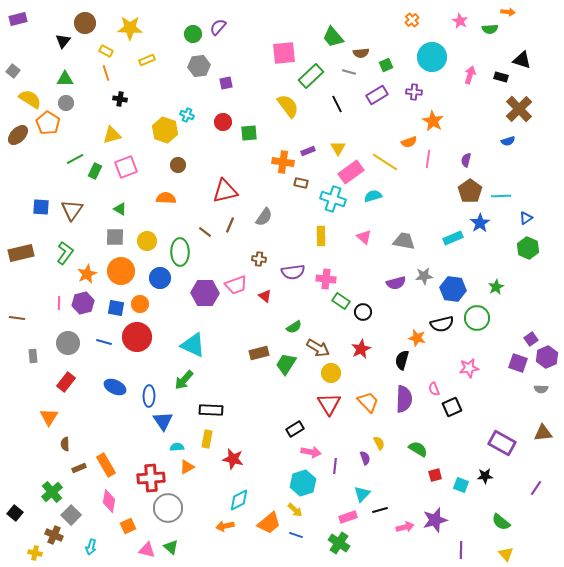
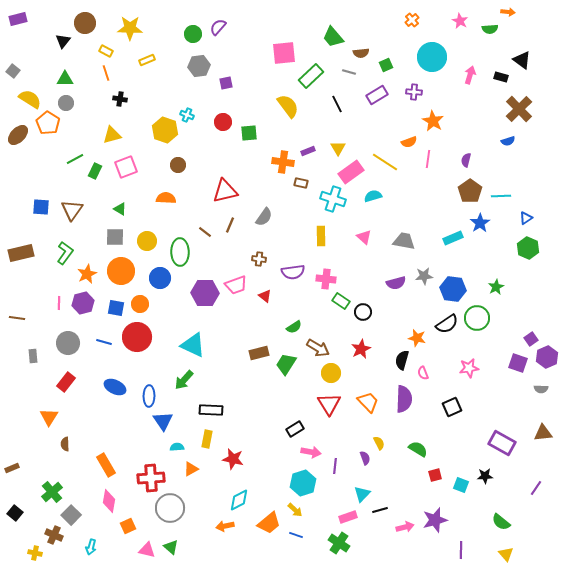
black triangle at (522, 60): rotated 18 degrees clockwise
black semicircle at (442, 324): moved 5 px right; rotated 20 degrees counterclockwise
pink semicircle at (434, 389): moved 11 px left, 16 px up
orange triangle at (187, 467): moved 4 px right, 2 px down
brown rectangle at (79, 468): moved 67 px left
gray circle at (168, 508): moved 2 px right
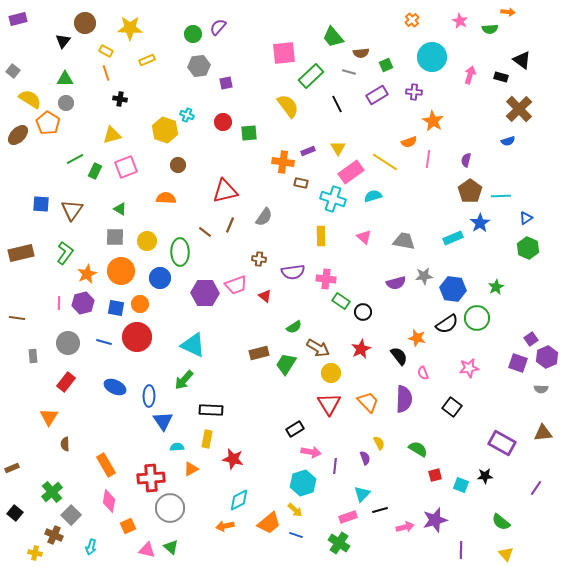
blue square at (41, 207): moved 3 px up
black semicircle at (402, 360): moved 3 px left, 4 px up; rotated 126 degrees clockwise
black square at (452, 407): rotated 30 degrees counterclockwise
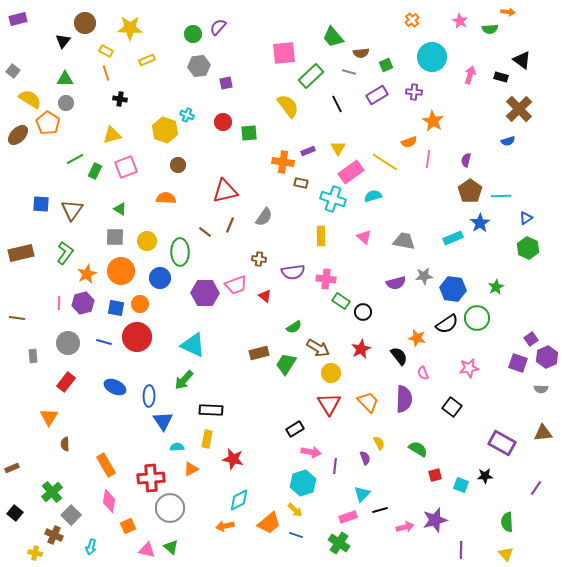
green semicircle at (501, 522): moved 6 px right; rotated 48 degrees clockwise
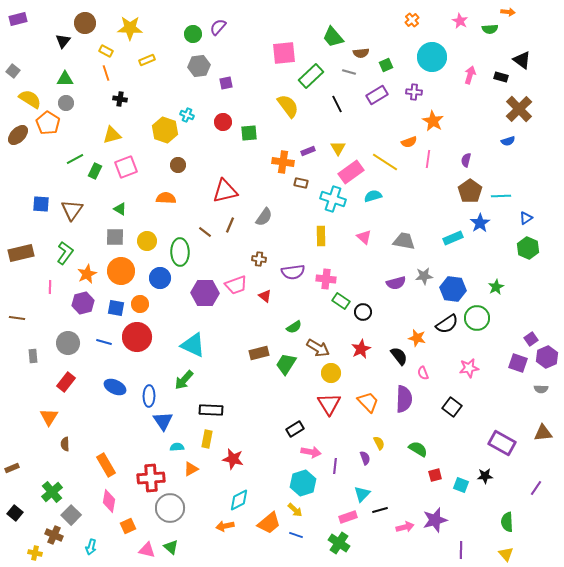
pink line at (59, 303): moved 9 px left, 16 px up
